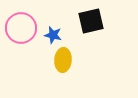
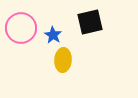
black square: moved 1 px left, 1 px down
blue star: rotated 18 degrees clockwise
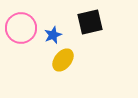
blue star: rotated 18 degrees clockwise
yellow ellipse: rotated 35 degrees clockwise
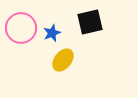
blue star: moved 1 px left, 2 px up
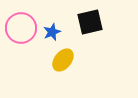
blue star: moved 1 px up
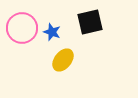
pink circle: moved 1 px right
blue star: rotated 30 degrees counterclockwise
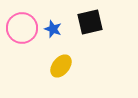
blue star: moved 1 px right, 3 px up
yellow ellipse: moved 2 px left, 6 px down
